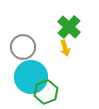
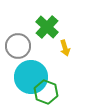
green cross: moved 22 px left
gray circle: moved 5 px left, 1 px up
green hexagon: rotated 20 degrees counterclockwise
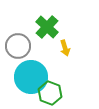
green hexagon: moved 4 px right, 1 px down
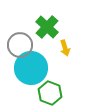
gray circle: moved 2 px right, 1 px up
cyan circle: moved 9 px up
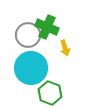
green cross: rotated 20 degrees counterclockwise
gray circle: moved 8 px right, 10 px up
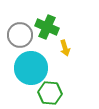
gray circle: moved 8 px left
green hexagon: rotated 15 degrees counterclockwise
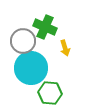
green cross: moved 2 px left
gray circle: moved 3 px right, 6 px down
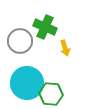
gray circle: moved 3 px left
cyan circle: moved 4 px left, 15 px down
green hexagon: moved 1 px right, 1 px down
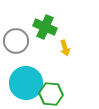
gray circle: moved 4 px left
cyan circle: moved 1 px left
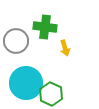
green cross: rotated 15 degrees counterclockwise
green hexagon: rotated 20 degrees clockwise
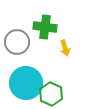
gray circle: moved 1 px right, 1 px down
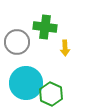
yellow arrow: rotated 14 degrees clockwise
